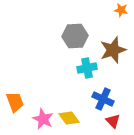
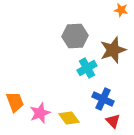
cyan cross: rotated 18 degrees counterclockwise
pink star: moved 3 px left, 6 px up; rotated 25 degrees clockwise
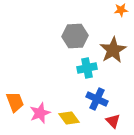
orange star: rotated 16 degrees counterclockwise
brown star: rotated 12 degrees counterclockwise
cyan cross: rotated 18 degrees clockwise
blue cross: moved 6 px left
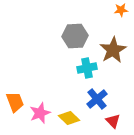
blue cross: rotated 25 degrees clockwise
yellow diamond: rotated 10 degrees counterclockwise
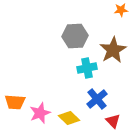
orange trapezoid: rotated 115 degrees clockwise
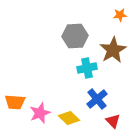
orange star: moved 1 px left, 5 px down
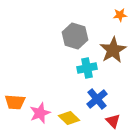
gray hexagon: rotated 20 degrees clockwise
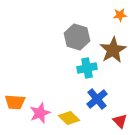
gray hexagon: moved 2 px right, 1 px down
red triangle: moved 7 px right
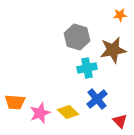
brown star: rotated 20 degrees clockwise
yellow diamond: moved 1 px left, 6 px up
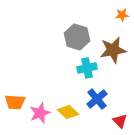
orange star: moved 2 px right
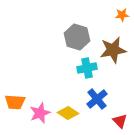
yellow diamond: moved 1 px down; rotated 10 degrees counterclockwise
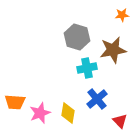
yellow diamond: rotated 65 degrees clockwise
